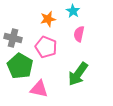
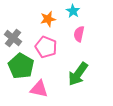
gray cross: rotated 24 degrees clockwise
green pentagon: moved 1 px right
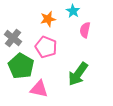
pink semicircle: moved 6 px right, 4 px up
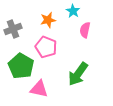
orange star: moved 1 px down
gray cross: moved 9 px up; rotated 30 degrees clockwise
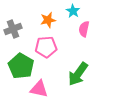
pink semicircle: moved 1 px left, 1 px up
pink pentagon: rotated 25 degrees counterclockwise
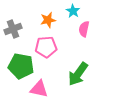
green pentagon: rotated 20 degrees counterclockwise
